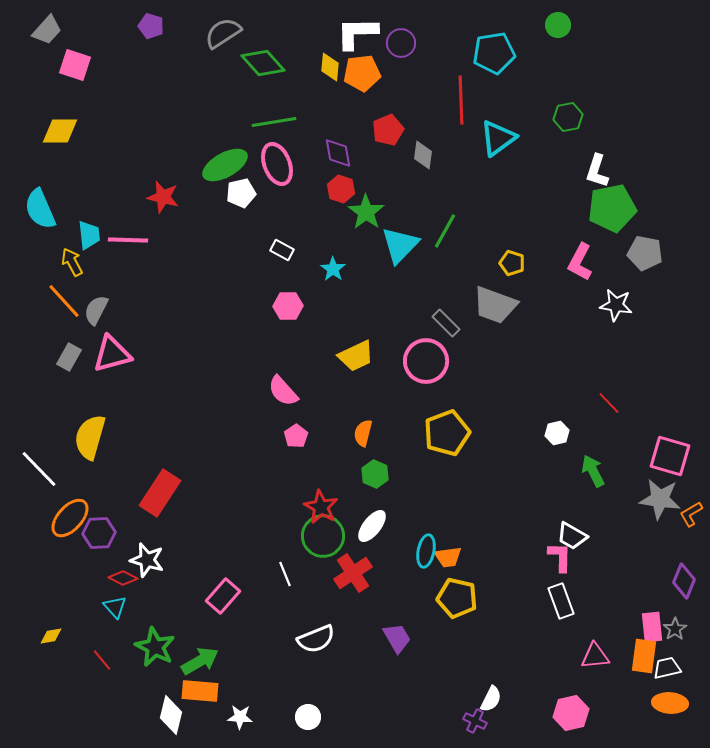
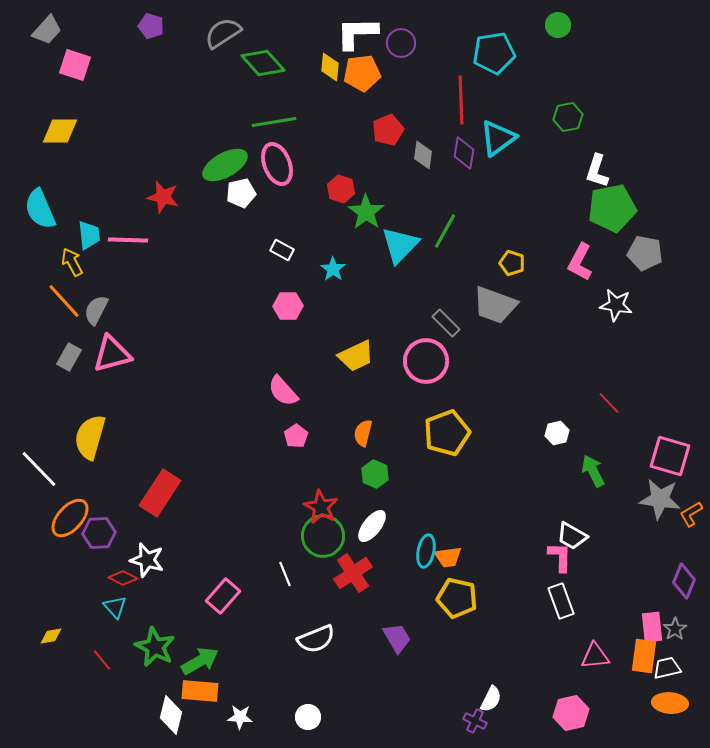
purple diamond at (338, 153): moved 126 px right; rotated 20 degrees clockwise
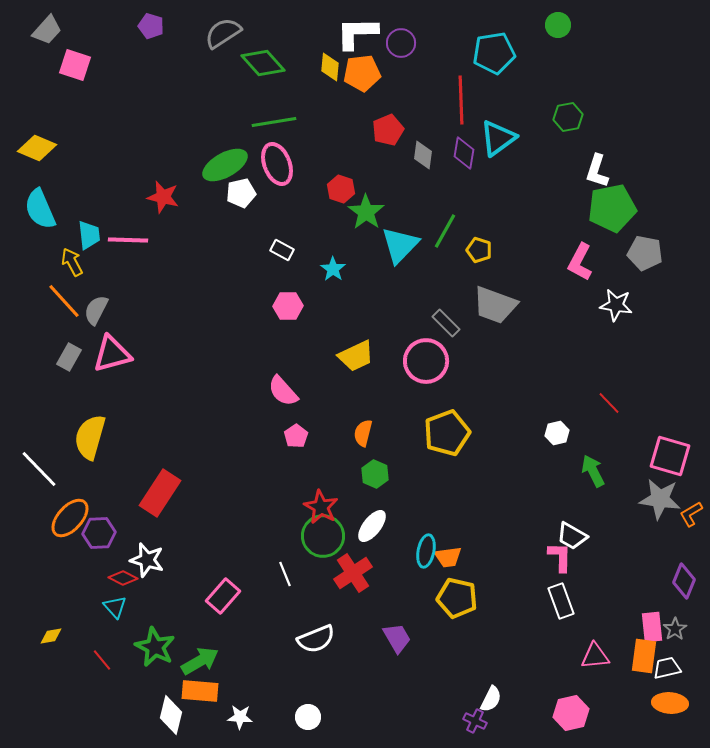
yellow diamond at (60, 131): moved 23 px left, 17 px down; rotated 24 degrees clockwise
yellow pentagon at (512, 263): moved 33 px left, 13 px up
